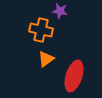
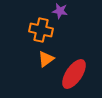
red ellipse: moved 2 px up; rotated 16 degrees clockwise
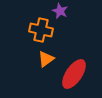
purple star: rotated 14 degrees clockwise
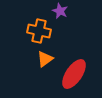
orange cross: moved 2 px left, 1 px down
orange triangle: moved 1 px left
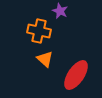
orange triangle: rotated 42 degrees counterclockwise
red ellipse: moved 2 px right, 1 px down
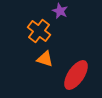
orange cross: rotated 25 degrees clockwise
orange triangle: rotated 24 degrees counterclockwise
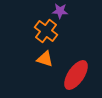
purple star: rotated 21 degrees counterclockwise
orange cross: moved 7 px right
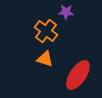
purple star: moved 6 px right, 1 px down
red ellipse: moved 2 px right
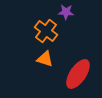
red ellipse: moved 1 px up
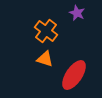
purple star: moved 11 px right, 1 px down; rotated 21 degrees clockwise
red ellipse: moved 4 px left, 1 px down
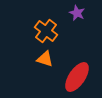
red ellipse: moved 3 px right, 2 px down
